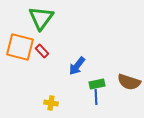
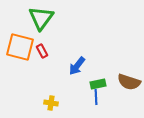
red rectangle: rotated 16 degrees clockwise
green rectangle: moved 1 px right
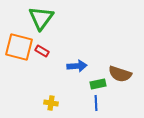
orange square: moved 1 px left
red rectangle: rotated 32 degrees counterclockwise
blue arrow: rotated 132 degrees counterclockwise
brown semicircle: moved 9 px left, 8 px up
blue line: moved 6 px down
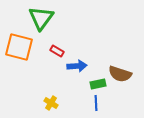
red rectangle: moved 15 px right
yellow cross: rotated 24 degrees clockwise
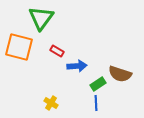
green rectangle: rotated 21 degrees counterclockwise
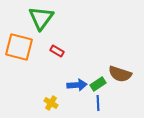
blue arrow: moved 19 px down
blue line: moved 2 px right
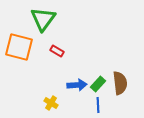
green triangle: moved 2 px right, 1 px down
brown semicircle: moved 9 px down; rotated 115 degrees counterclockwise
green rectangle: rotated 14 degrees counterclockwise
blue line: moved 2 px down
